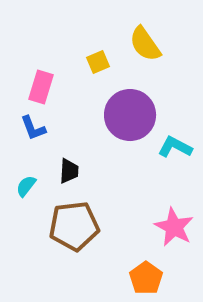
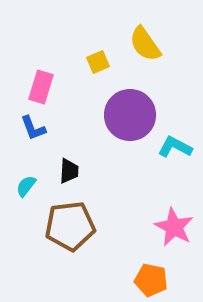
brown pentagon: moved 4 px left
orange pentagon: moved 5 px right, 2 px down; rotated 24 degrees counterclockwise
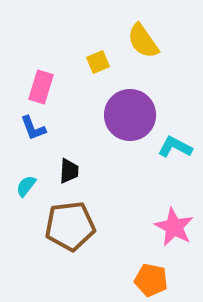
yellow semicircle: moved 2 px left, 3 px up
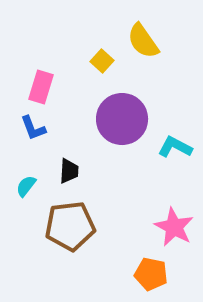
yellow square: moved 4 px right, 1 px up; rotated 25 degrees counterclockwise
purple circle: moved 8 px left, 4 px down
orange pentagon: moved 6 px up
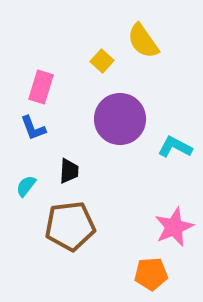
purple circle: moved 2 px left
pink star: rotated 21 degrees clockwise
orange pentagon: rotated 16 degrees counterclockwise
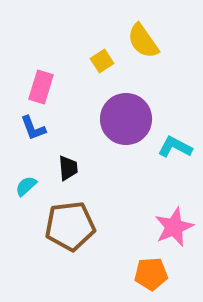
yellow square: rotated 15 degrees clockwise
purple circle: moved 6 px right
black trapezoid: moved 1 px left, 3 px up; rotated 8 degrees counterclockwise
cyan semicircle: rotated 10 degrees clockwise
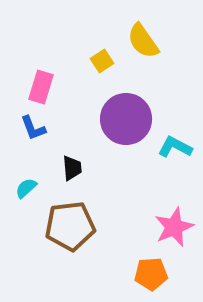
black trapezoid: moved 4 px right
cyan semicircle: moved 2 px down
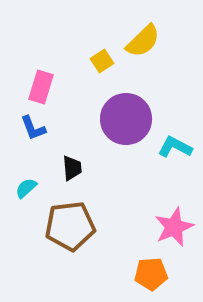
yellow semicircle: rotated 99 degrees counterclockwise
